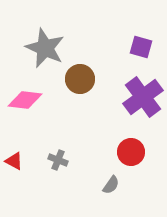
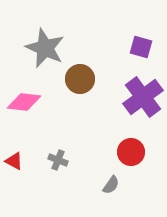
pink diamond: moved 1 px left, 2 px down
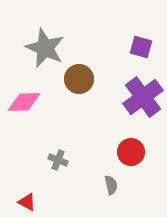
brown circle: moved 1 px left
pink diamond: rotated 8 degrees counterclockwise
red triangle: moved 13 px right, 41 px down
gray semicircle: rotated 48 degrees counterclockwise
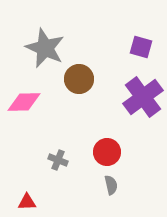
red circle: moved 24 px left
red triangle: rotated 30 degrees counterclockwise
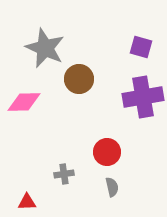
purple cross: rotated 27 degrees clockwise
gray cross: moved 6 px right, 14 px down; rotated 30 degrees counterclockwise
gray semicircle: moved 1 px right, 2 px down
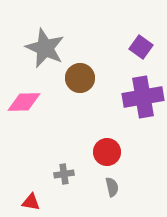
purple square: rotated 20 degrees clockwise
brown circle: moved 1 px right, 1 px up
red triangle: moved 4 px right; rotated 12 degrees clockwise
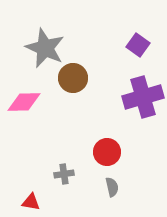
purple square: moved 3 px left, 2 px up
brown circle: moved 7 px left
purple cross: rotated 6 degrees counterclockwise
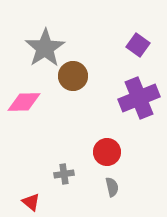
gray star: rotated 15 degrees clockwise
brown circle: moved 2 px up
purple cross: moved 4 px left, 1 px down; rotated 6 degrees counterclockwise
red triangle: rotated 30 degrees clockwise
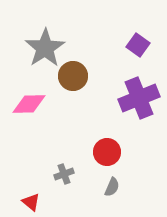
pink diamond: moved 5 px right, 2 px down
gray cross: rotated 12 degrees counterclockwise
gray semicircle: rotated 36 degrees clockwise
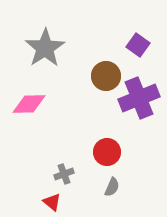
brown circle: moved 33 px right
red triangle: moved 21 px right
